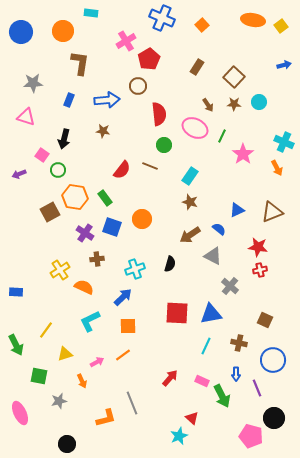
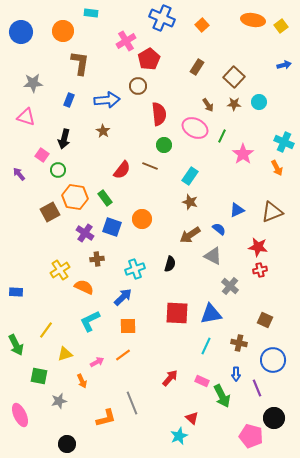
brown star at (103, 131): rotated 24 degrees clockwise
purple arrow at (19, 174): rotated 72 degrees clockwise
pink ellipse at (20, 413): moved 2 px down
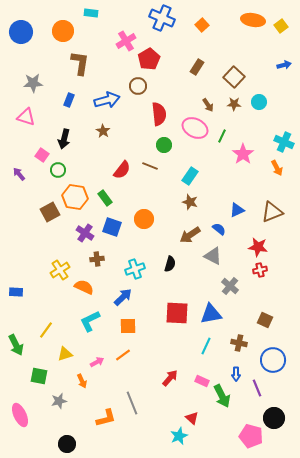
blue arrow at (107, 100): rotated 10 degrees counterclockwise
orange circle at (142, 219): moved 2 px right
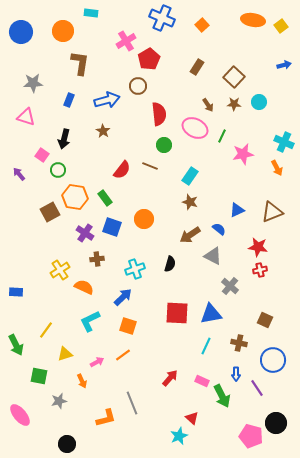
pink star at (243, 154): rotated 25 degrees clockwise
orange square at (128, 326): rotated 18 degrees clockwise
purple line at (257, 388): rotated 12 degrees counterclockwise
pink ellipse at (20, 415): rotated 15 degrees counterclockwise
black circle at (274, 418): moved 2 px right, 5 px down
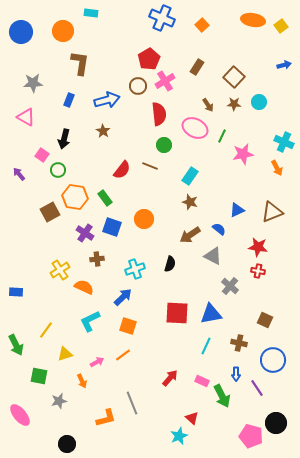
pink cross at (126, 41): moved 39 px right, 40 px down
pink triangle at (26, 117): rotated 12 degrees clockwise
red cross at (260, 270): moved 2 px left, 1 px down; rotated 24 degrees clockwise
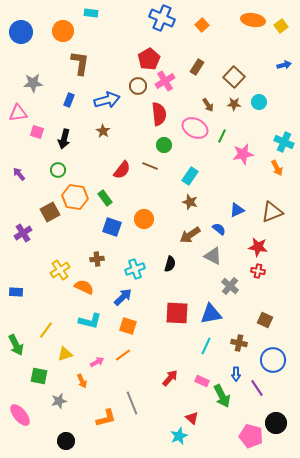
pink triangle at (26, 117): moved 8 px left, 4 px up; rotated 36 degrees counterclockwise
pink square at (42, 155): moved 5 px left, 23 px up; rotated 16 degrees counterclockwise
purple cross at (85, 233): moved 62 px left; rotated 24 degrees clockwise
cyan L-shape at (90, 321): rotated 140 degrees counterclockwise
black circle at (67, 444): moved 1 px left, 3 px up
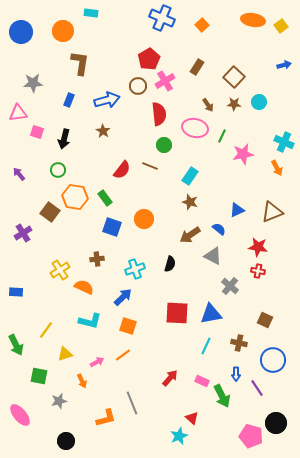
pink ellipse at (195, 128): rotated 15 degrees counterclockwise
brown square at (50, 212): rotated 24 degrees counterclockwise
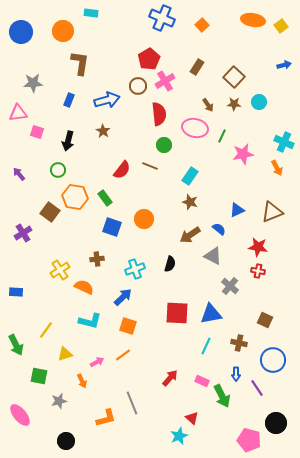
black arrow at (64, 139): moved 4 px right, 2 px down
pink pentagon at (251, 436): moved 2 px left, 4 px down
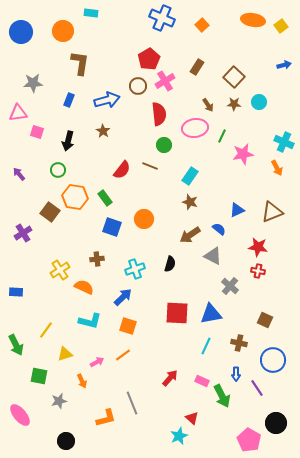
pink ellipse at (195, 128): rotated 20 degrees counterclockwise
pink pentagon at (249, 440): rotated 15 degrees clockwise
